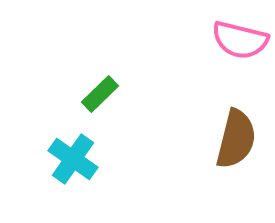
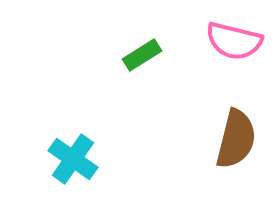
pink semicircle: moved 6 px left, 1 px down
green rectangle: moved 42 px right, 39 px up; rotated 12 degrees clockwise
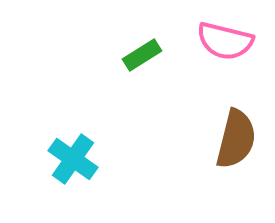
pink semicircle: moved 9 px left
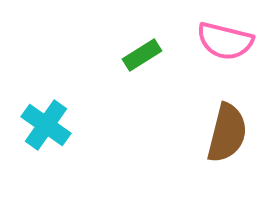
brown semicircle: moved 9 px left, 6 px up
cyan cross: moved 27 px left, 34 px up
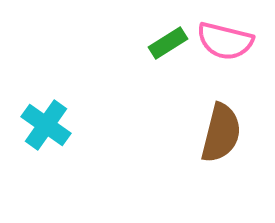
green rectangle: moved 26 px right, 12 px up
brown semicircle: moved 6 px left
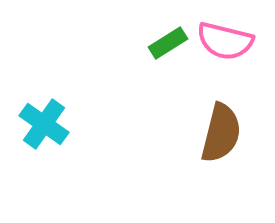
cyan cross: moved 2 px left, 1 px up
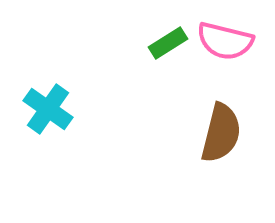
cyan cross: moved 4 px right, 15 px up
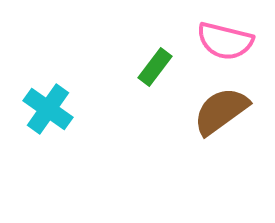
green rectangle: moved 13 px left, 24 px down; rotated 21 degrees counterclockwise
brown semicircle: moved 22 px up; rotated 140 degrees counterclockwise
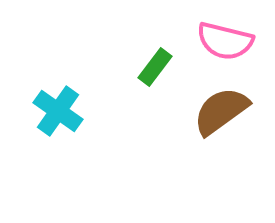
cyan cross: moved 10 px right, 2 px down
